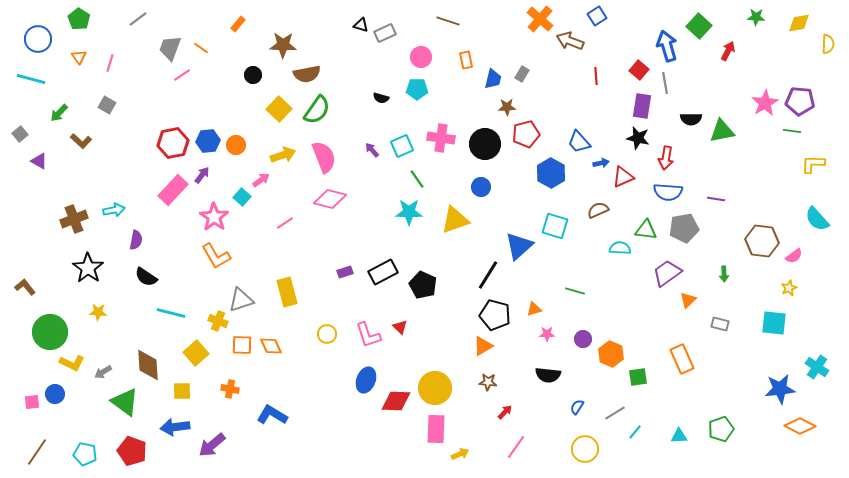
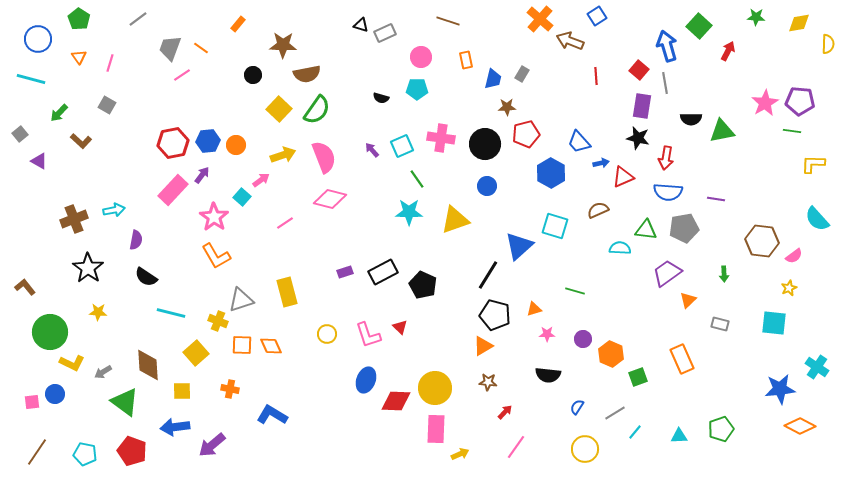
blue circle at (481, 187): moved 6 px right, 1 px up
green square at (638, 377): rotated 12 degrees counterclockwise
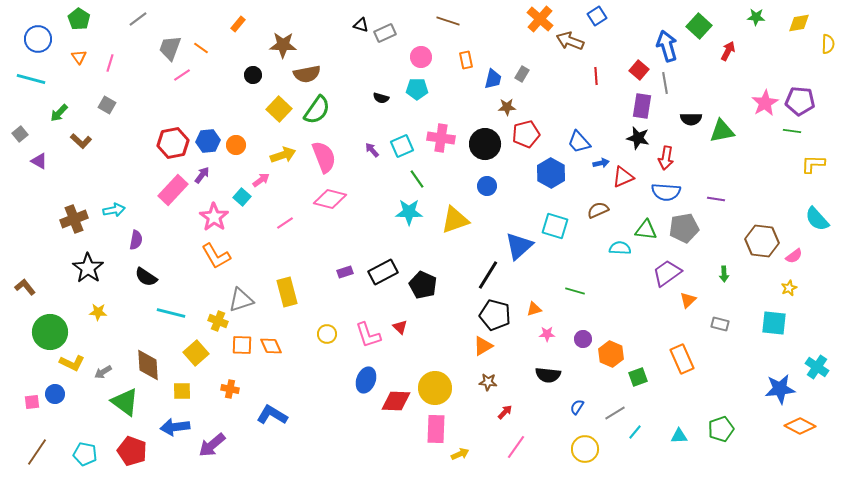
blue semicircle at (668, 192): moved 2 px left
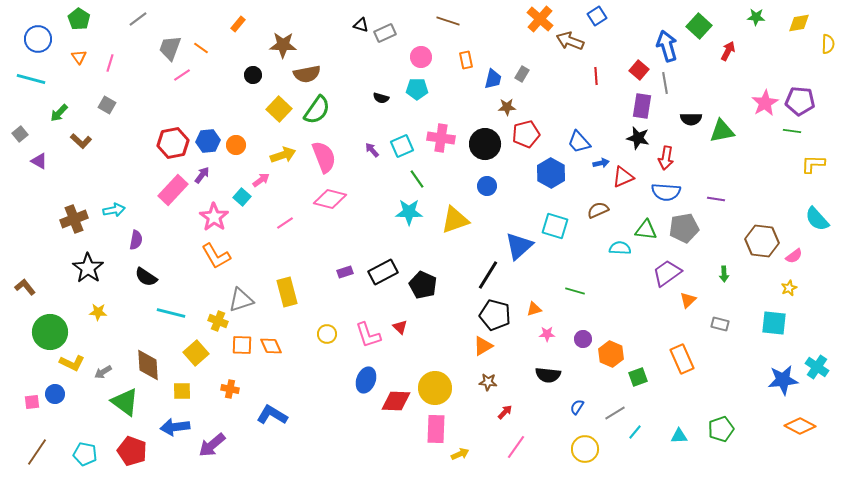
blue star at (780, 389): moved 3 px right, 9 px up
